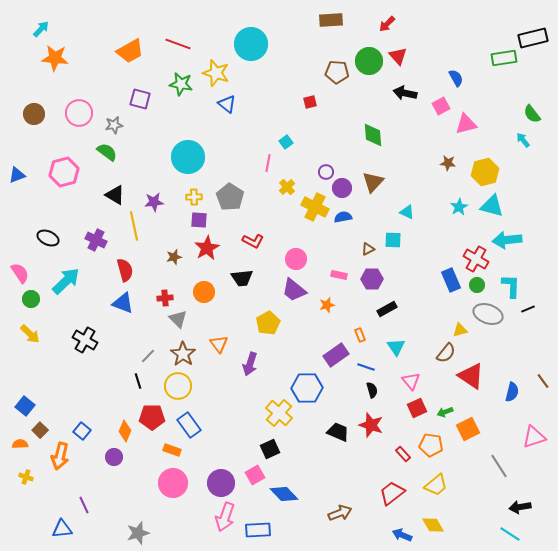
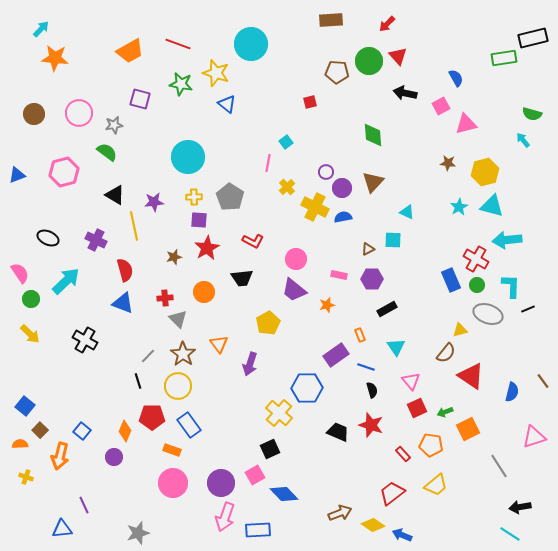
green semicircle at (532, 114): rotated 36 degrees counterclockwise
yellow diamond at (433, 525): moved 60 px left; rotated 25 degrees counterclockwise
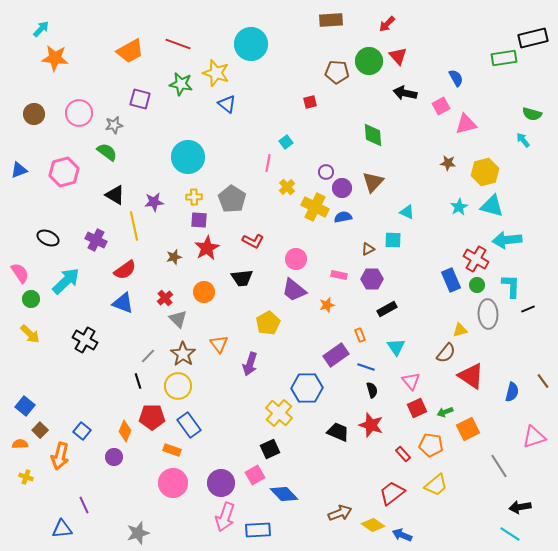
blue triangle at (17, 175): moved 2 px right, 5 px up
gray pentagon at (230, 197): moved 2 px right, 2 px down
red semicircle at (125, 270): rotated 70 degrees clockwise
red cross at (165, 298): rotated 35 degrees counterclockwise
gray ellipse at (488, 314): rotated 68 degrees clockwise
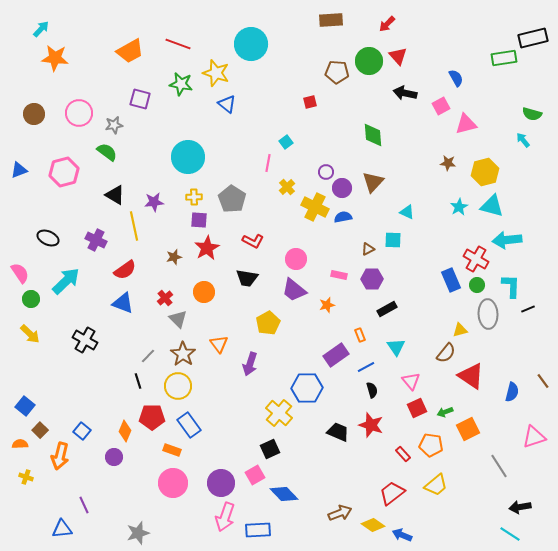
black trapezoid at (242, 278): moved 5 px right; rotated 15 degrees clockwise
blue line at (366, 367): rotated 48 degrees counterclockwise
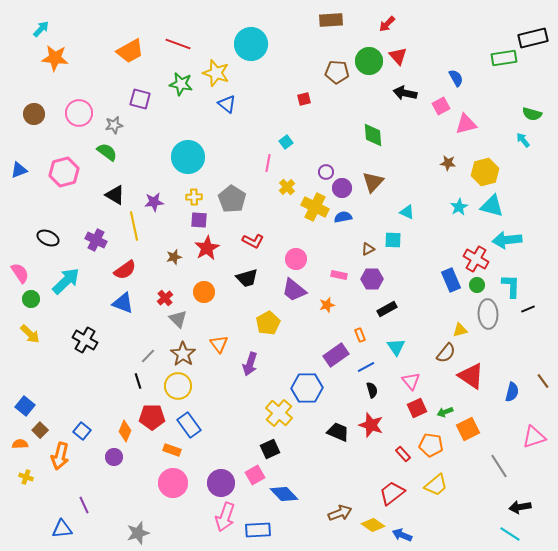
red square at (310, 102): moved 6 px left, 3 px up
black trapezoid at (247, 278): rotated 25 degrees counterclockwise
